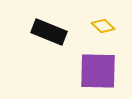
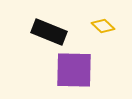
purple square: moved 24 px left, 1 px up
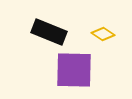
yellow diamond: moved 8 px down; rotated 10 degrees counterclockwise
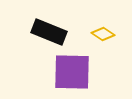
purple square: moved 2 px left, 2 px down
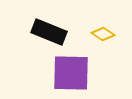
purple square: moved 1 px left, 1 px down
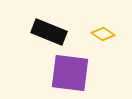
purple square: moved 1 px left; rotated 6 degrees clockwise
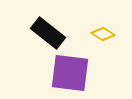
black rectangle: moved 1 px left, 1 px down; rotated 16 degrees clockwise
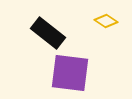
yellow diamond: moved 3 px right, 13 px up
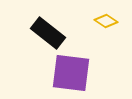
purple square: moved 1 px right
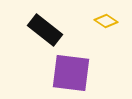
black rectangle: moved 3 px left, 3 px up
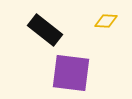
yellow diamond: rotated 30 degrees counterclockwise
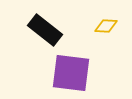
yellow diamond: moved 5 px down
